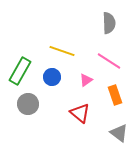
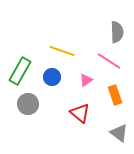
gray semicircle: moved 8 px right, 9 px down
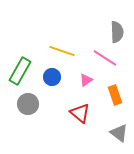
pink line: moved 4 px left, 3 px up
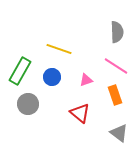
yellow line: moved 3 px left, 2 px up
pink line: moved 11 px right, 8 px down
pink triangle: rotated 16 degrees clockwise
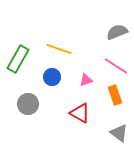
gray semicircle: rotated 110 degrees counterclockwise
green rectangle: moved 2 px left, 12 px up
red triangle: rotated 10 degrees counterclockwise
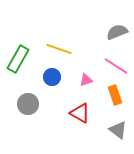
gray triangle: moved 1 px left, 3 px up
